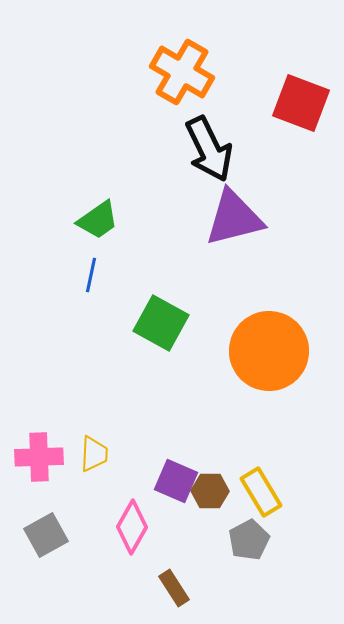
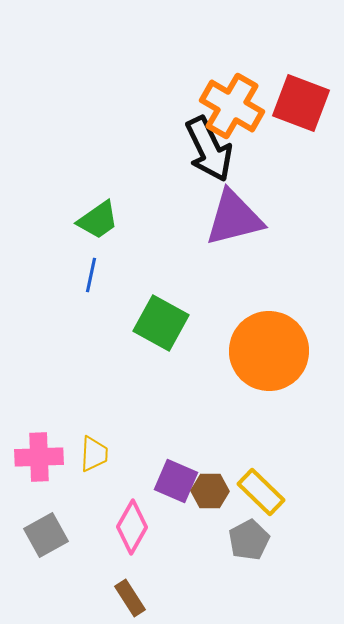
orange cross: moved 50 px right, 34 px down
yellow rectangle: rotated 15 degrees counterclockwise
brown rectangle: moved 44 px left, 10 px down
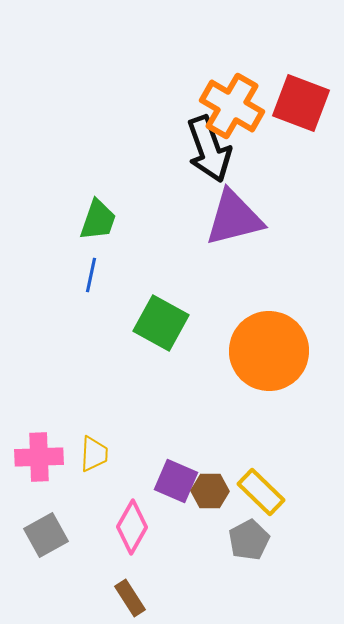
black arrow: rotated 6 degrees clockwise
green trapezoid: rotated 36 degrees counterclockwise
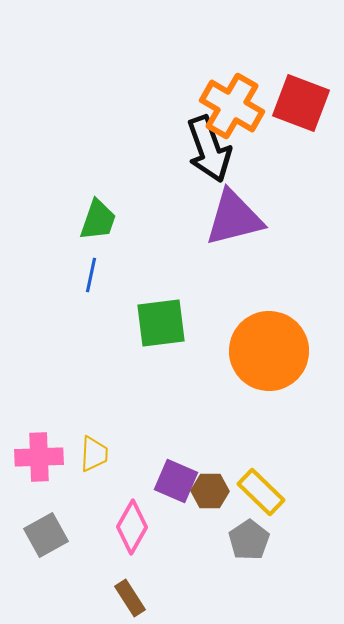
green square: rotated 36 degrees counterclockwise
gray pentagon: rotated 6 degrees counterclockwise
